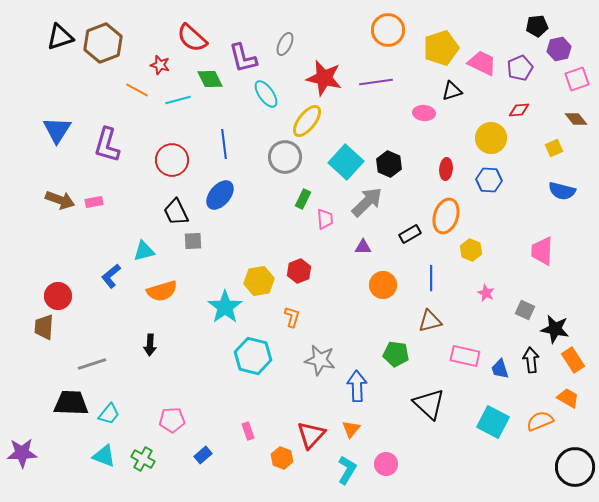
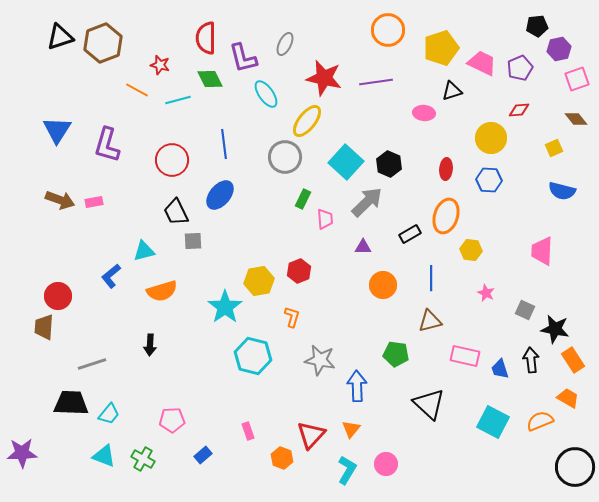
red semicircle at (192, 38): moved 14 px right; rotated 48 degrees clockwise
yellow hexagon at (471, 250): rotated 15 degrees counterclockwise
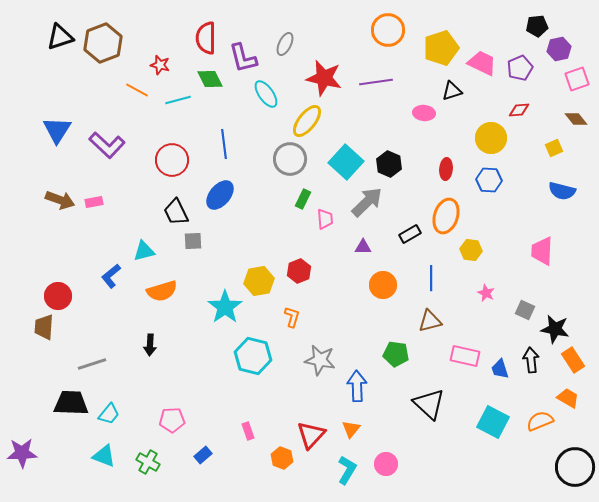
purple L-shape at (107, 145): rotated 63 degrees counterclockwise
gray circle at (285, 157): moved 5 px right, 2 px down
green cross at (143, 459): moved 5 px right, 3 px down
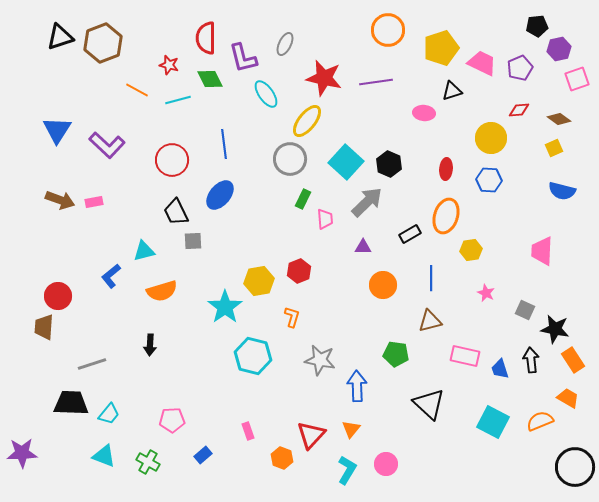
red star at (160, 65): moved 9 px right
brown diamond at (576, 119): moved 17 px left; rotated 15 degrees counterclockwise
yellow hexagon at (471, 250): rotated 15 degrees counterclockwise
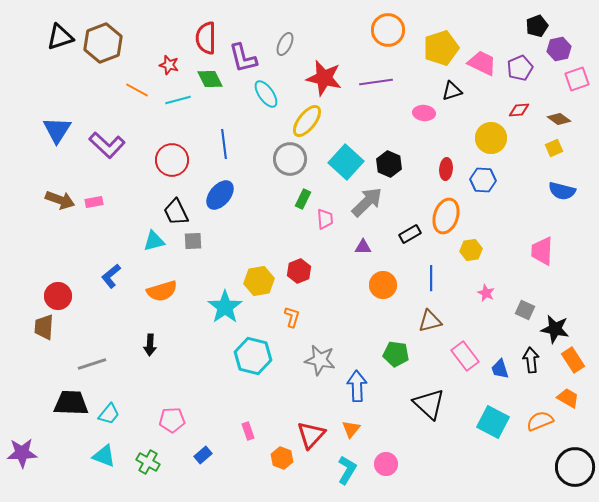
black pentagon at (537, 26): rotated 15 degrees counterclockwise
blue hexagon at (489, 180): moved 6 px left
cyan triangle at (144, 251): moved 10 px right, 10 px up
pink rectangle at (465, 356): rotated 40 degrees clockwise
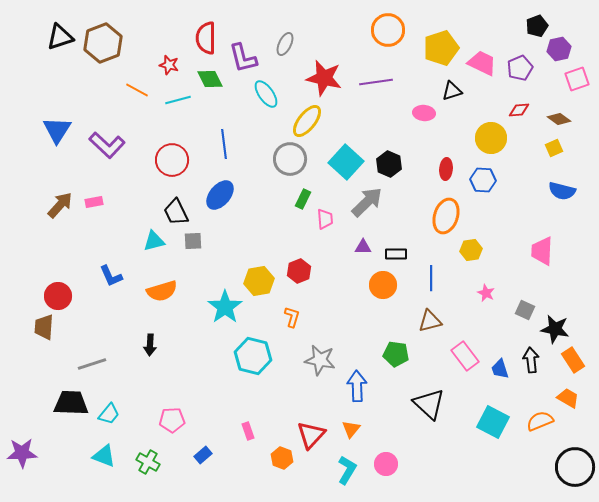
brown arrow at (60, 200): moved 5 px down; rotated 68 degrees counterclockwise
black rectangle at (410, 234): moved 14 px left, 20 px down; rotated 30 degrees clockwise
blue L-shape at (111, 276): rotated 75 degrees counterclockwise
